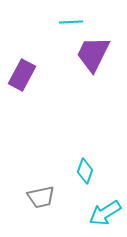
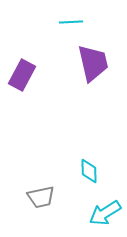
purple trapezoid: moved 9 px down; rotated 141 degrees clockwise
cyan diamond: moved 4 px right; rotated 20 degrees counterclockwise
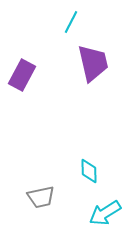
cyan line: rotated 60 degrees counterclockwise
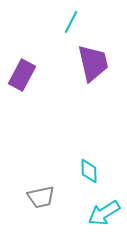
cyan arrow: moved 1 px left
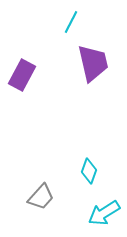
cyan diamond: rotated 20 degrees clockwise
gray trapezoid: rotated 36 degrees counterclockwise
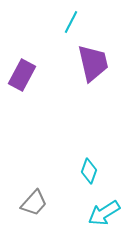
gray trapezoid: moved 7 px left, 6 px down
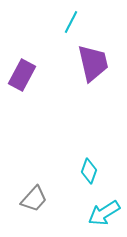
gray trapezoid: moved 4 px up
